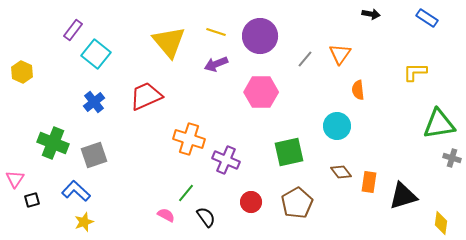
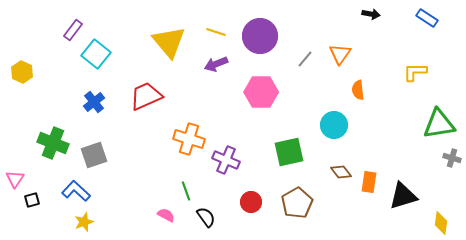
cyan circle: moved 3 px left, 1 px up
green line: moved 2 px up; rotated 60 degrees counterclockwise
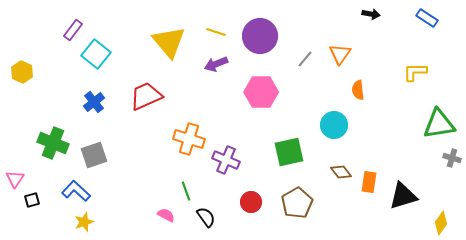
yellow diamond: rotated 30 degrees clockwise
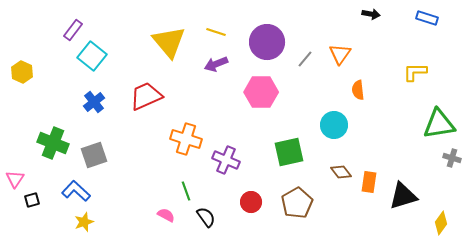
blue rectangle: rotated 15 degrees counterclockwise
purple circle: moved 7 px right, 6 px down
cyan square: moved 4 px left, 2 px down
orange cross: moved 3 px left
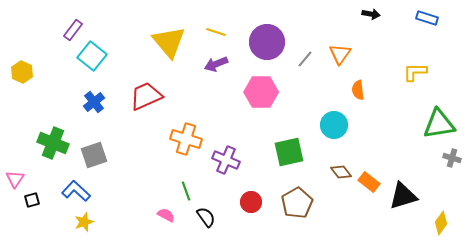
orange rectangle: rotated 60 degrees counterclockwise
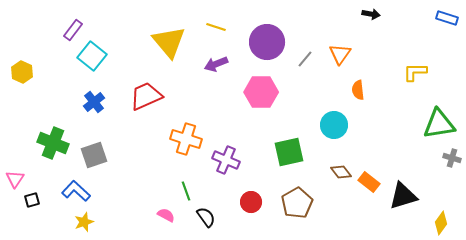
blue rectangle: moved 20 px right
yellow line: moved 5 px up
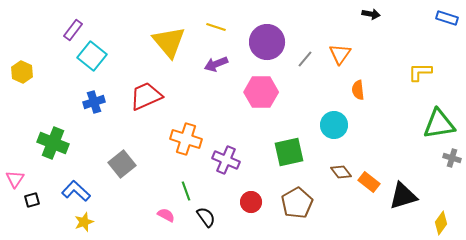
yellow L-shape: moved 5 px right
blue cross: rotated 20 degrees clockwise
gray square: moved 28 px right, 9 px down; rotated 20 degrees counterclockwise
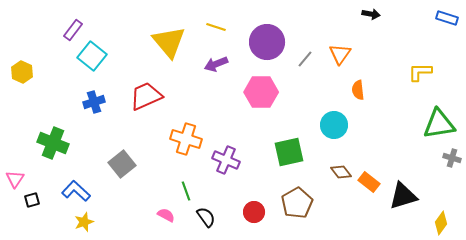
red circle: moved 3 px right, 10 px down
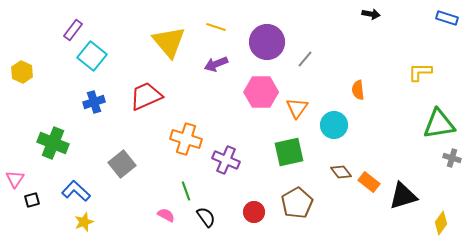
orange triangle: moved 43 px left, 54 px down
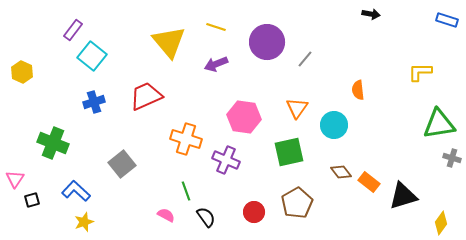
blue rectangle: moved 2 px down
pink hexagon: moved 17 px left, 25 px down; rotated 8 degrees clockwise
